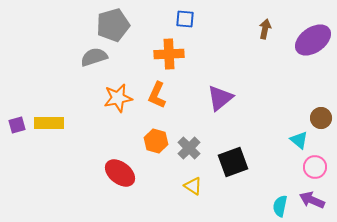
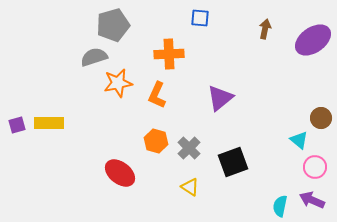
blue square: moved 15 px right, 1 px up
orange star: moved 15 px up
yellow triangle: moved 3 px left, 1 px down
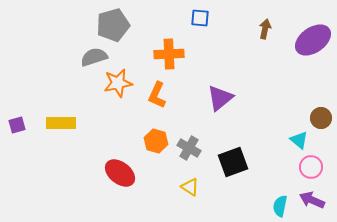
yellow rectangle: moved 12 px right
gray cross: rotated 15 degrees counterclockwise
pink circle: moved 4 px left
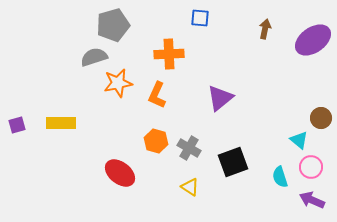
cyan semicircle: moved 29 px up; rotated 30 degrees counterclockwise
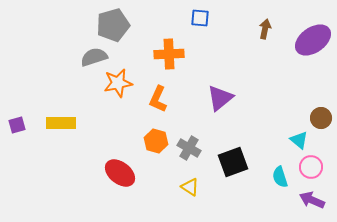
orange L-shape: moved 1 px right, 4 px down
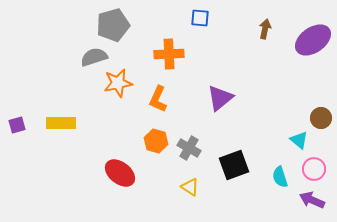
black square: moved 1 px right, 3 px down
pink circle: moved 3 px right, 2 px down
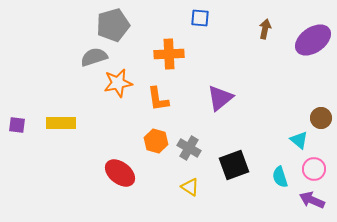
orange L-shape: rotated 32 degrees counterclockwise
purple square: rotated 24 degrees clockwise
